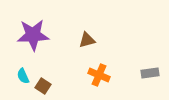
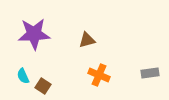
purple star: moved 1 px right, 1 px up
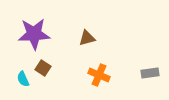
brown triangle: moved 2 px up
cyan semicircle: moved 3 px down
brown square: moved 18 px up
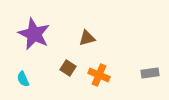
purple star: rotated 28 degrees clockwise
brown square: moved 25 px right
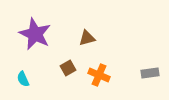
purple star: moved 1 px right
brown square: rotated 28 degrees clockwise
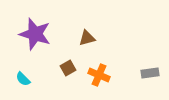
purple star: rotated 8 degrees counterclockwise
cyan semicircle: rotated 21 degrees counterclockwise
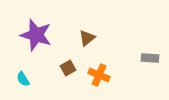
purple star: moved 1 px right, 1 px down
brown triangle: rotated 24 degrees counterclockwise
gray rectangle: moved 15 px up; rotated 12 degrees clockwise
cyan semicircle: rotated 14 degrees clockwise
